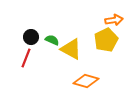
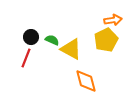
orange arrow: moved 1 px left
orange diamond: rotated 60 degrees clockwise
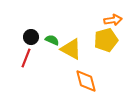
yellow pentagon: rotated 10 degrees clockwise
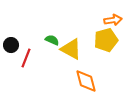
black circle: moved 20 px left, 8 px down
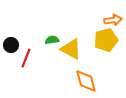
green semicircle: rotated 32 degrees counterclockwise
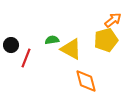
orange arrow: rotated 30 degrees counterclockwise
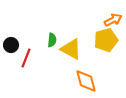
orange arrow: rotated 12 degrees clockwise
green semicircle: rotated 104 degrees clockwise
